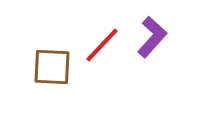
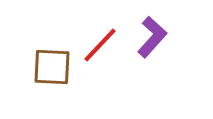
red line: moved 2 px left
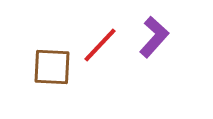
purple L-shape: moved 2 px right
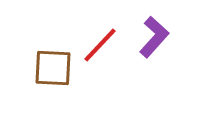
brown square: moved 1 px right, 1 px down
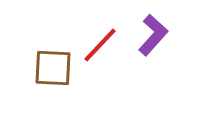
purple L-shape: moved 1 px left, 2 px up
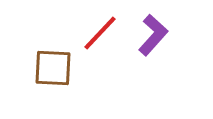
red line: moved 12 px up
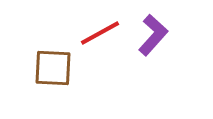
red line: rotated 18 degrees clockwise
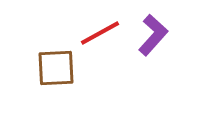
brown square: moved 3 px right; rotated 6 degrees counterclockwise
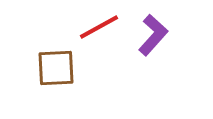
red line: moved 1 px left, 6 px up
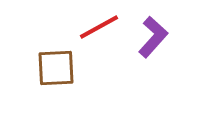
purple L-shape: moved 2 px down
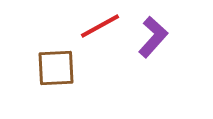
red line: moved 1 px right, 1 px up
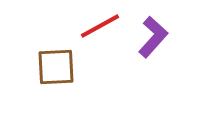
brown square: moved 1 px up
